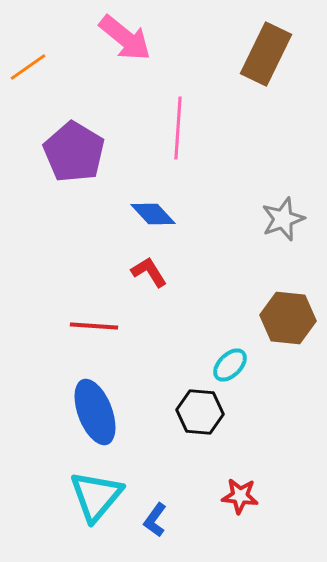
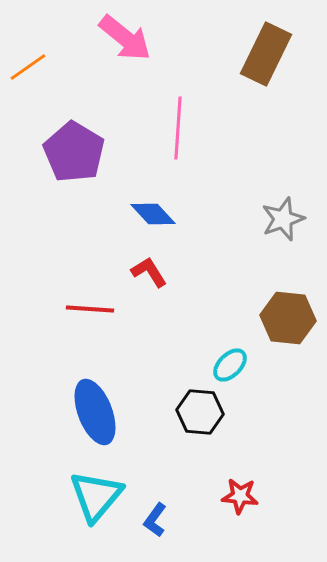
red line: moved 4 px left, 17 px up
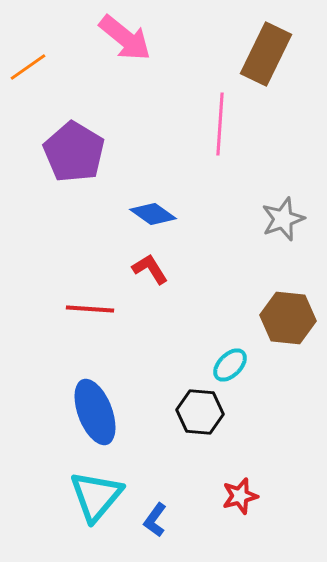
pink line: moved 42 px right, 4 px up
blue diamond: rotated 12 degrees counterclockwise
red L-shape: moved 1 px right, 3 px up
red star: rotated 21 degrees counterclockwise
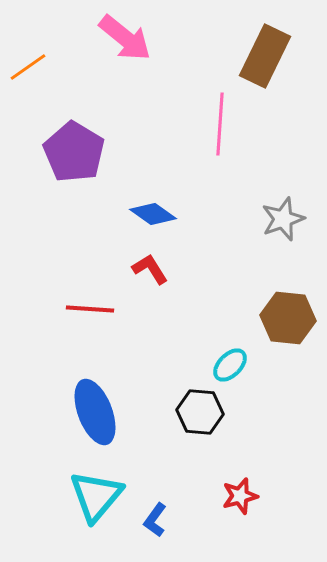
brown rectangle: moved 1 px left, 2 px down
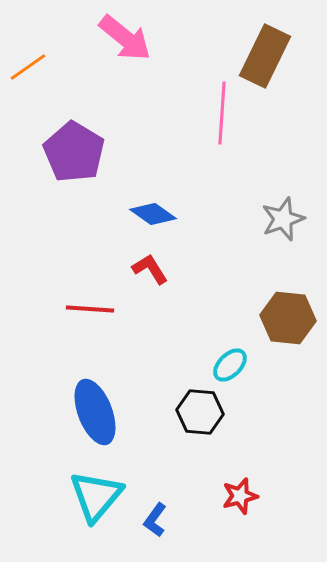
pink line: moved 2 px right, 11 px up
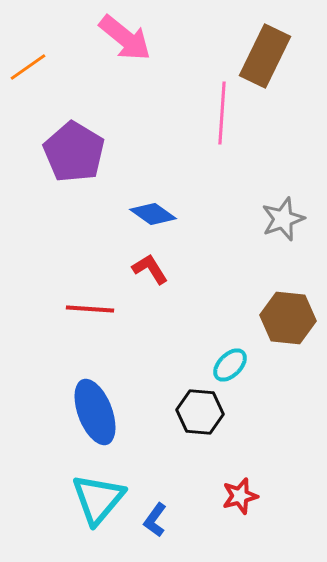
cyan triangle: moved 2 px right, 3 px down
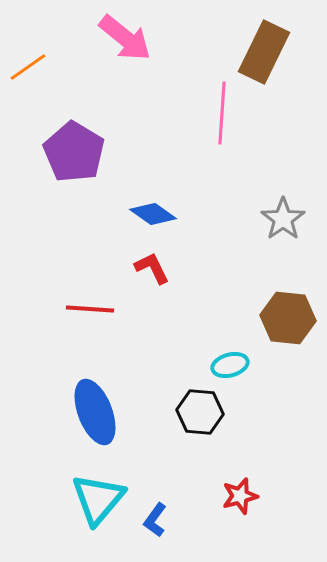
brown rectangle: moved 1 px left, 4 px up
gray star: rotated 15 degrees counterclockwise
red L-shape: moved 2 px right, 1 px up; rotated 6 degrees clockwise
cyan ellipse: rotated 30 degrees clockwise
